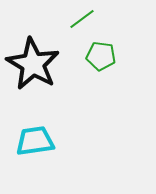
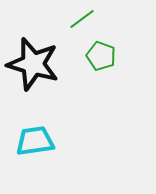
green pentagon: rotated 12 degrees clockwise
black star: rotated 14 degrees counterclockwise
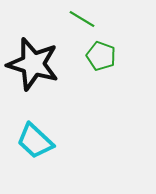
green line: rotated 68 degrees clockwise
cyan trapezoid: rotated 129 degrees counterclockwise
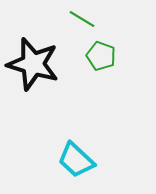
cyan trapezoid: moved 41 px right, 19 px down
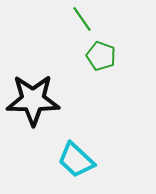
green line: rotated 24 degrees clockwise
black star: moved 36 px down; rotated 16 degrees counterclockwise
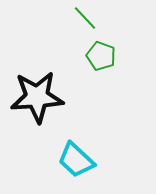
green line: moved 3 px right, 1 px up; rotated 8 degrees counterclockwise
black star: moved 4 px right, 3 px up; rotated 4 degrees counterclockwise
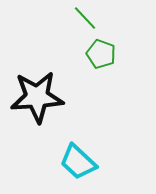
green pentagon: moved 2 px up
cyan trapezoid: moved 2 px right, 2 px down
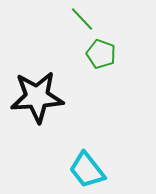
green line: moved 3 px left, 1 px down
cyan trapezoid: moved 9 px right, 8 px down; rotated 9 degrees clockwise
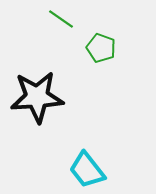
green line: moved 21 px left; rotated 12 degrees counterclockwise
green pentagon: moved 6 px up
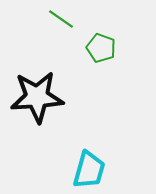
cyan trapezoid: moved 2 px right; rotated 126 degrees counterclockwise
